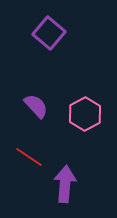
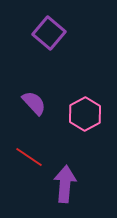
purple semicircle: moved 2 px left, 3 px up
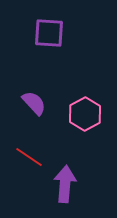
purple square: rotated 36 degrees counterclockwise
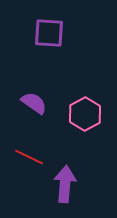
purple semicircle: rotated 12 degrees counterclockwise
red line: rotated 8 degrees counterclockwise
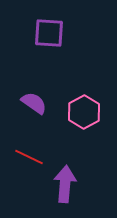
pink hexagon: moved 1 px left, 2 px up
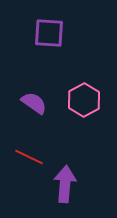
pink hexagon: moved 12 px up
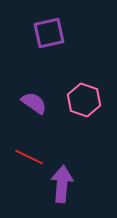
purple square: rotated 16 degrees counterclockwise
pink hexagon: rotated 12 degrees counterclockwise
purple arrow: moved 3 px left
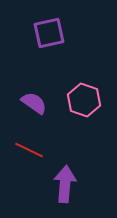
red line: moved 7 px up
purple arrow: moved 3 px right
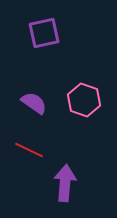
purple square: moved 5 px left
purple arrow: moved 1 px up
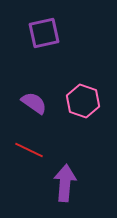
pink hexagon: moved 1 px left, 1 px down
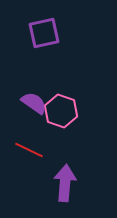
pink hexagon: moved 22 px left, 10 px down
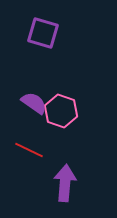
purple square: moved 1 px left; rotated 28 degrees clockwise
